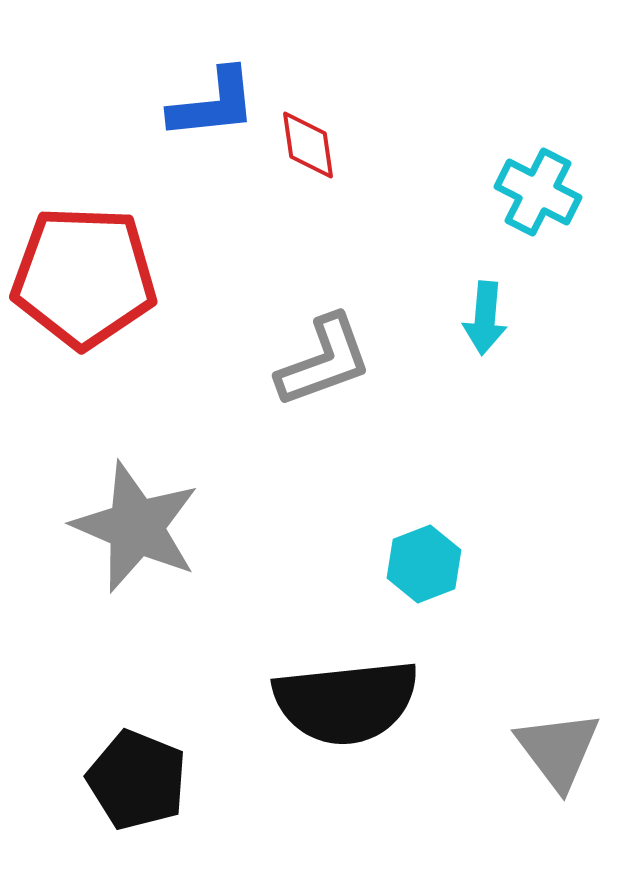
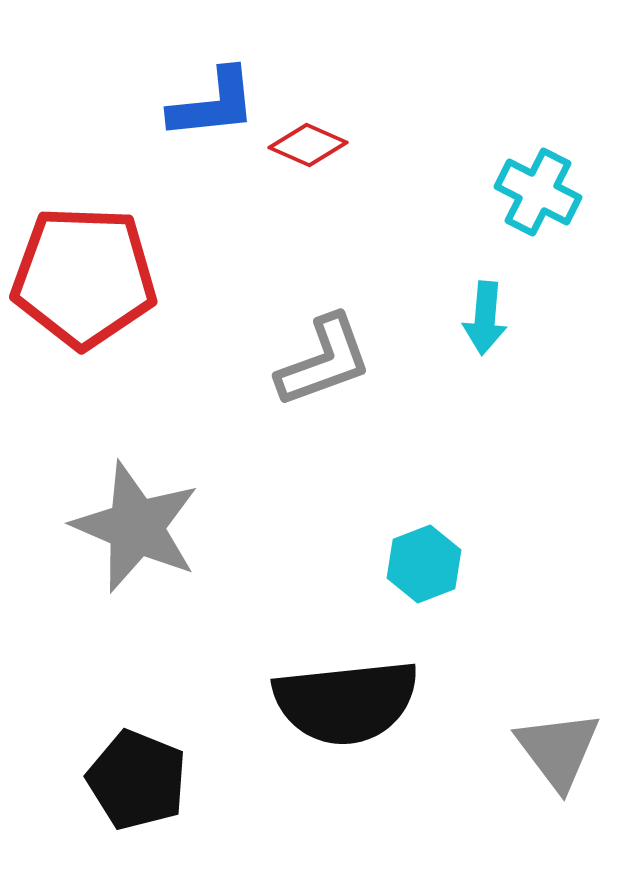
red diamond: rotated 58 degrees counterclockwise
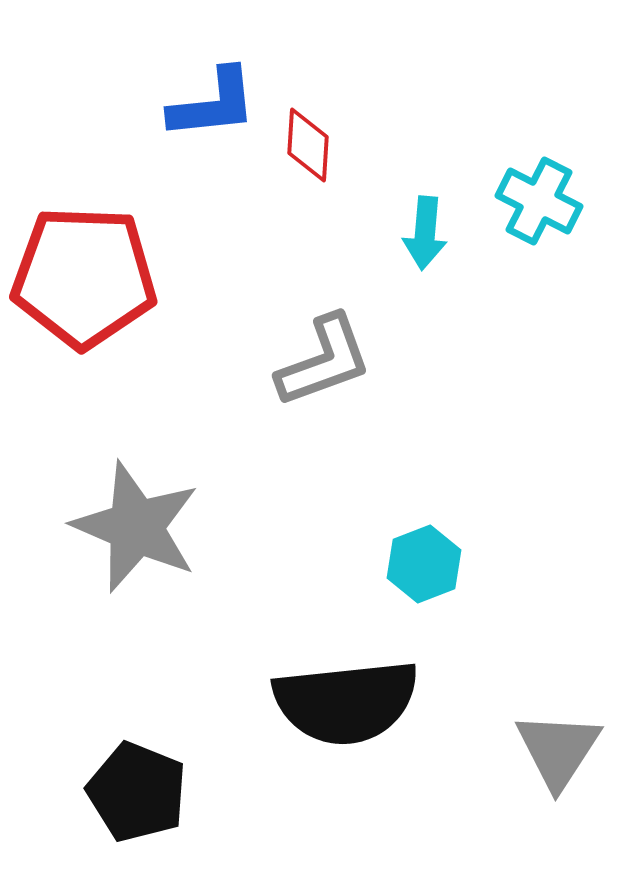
red diamond: rotated 70 degrees clockwise
cyan cross: moved 1 px right, 9 px down
cyan arrow: moved 60 px left, 85 px up
gray triangle: rotated 10 degrees clockwise
black pentagon: moved 12 px down
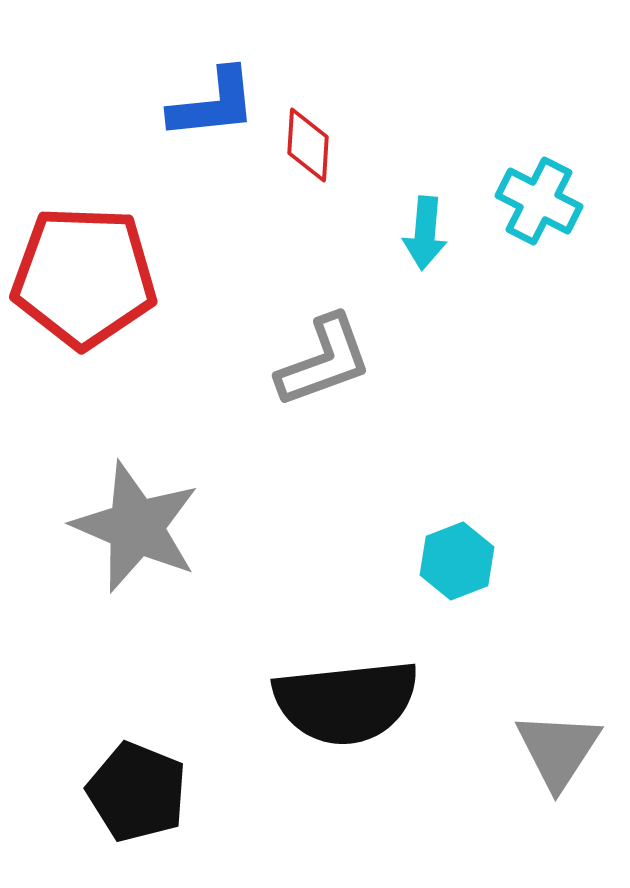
cyan hexagon: moved 33 px right, 3 px up
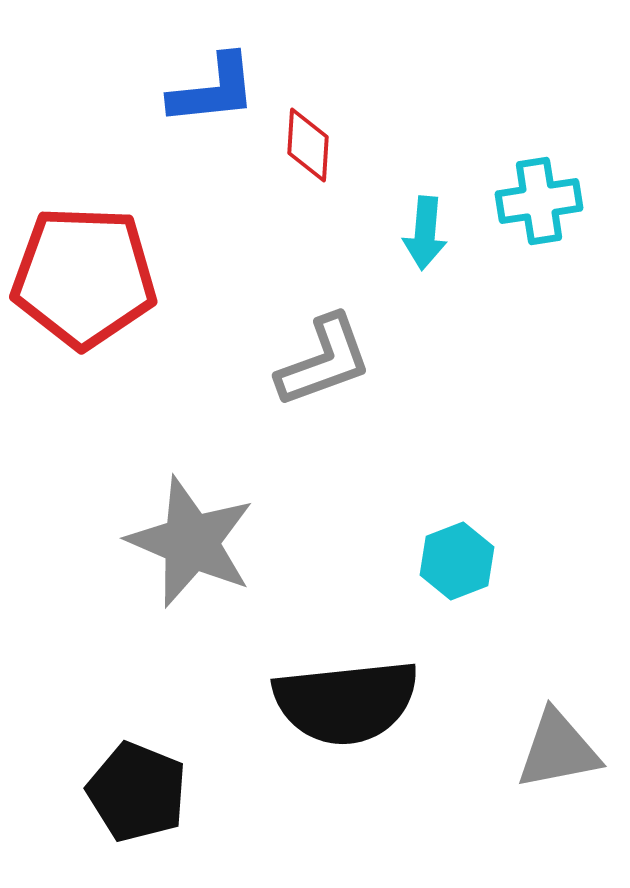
blue L-shape: moved 14 px up
cyan cross: rotated 36 degrees counterclockwise
gray star: moved 55 px right, 15 px down
gray triangle: rotated 46 degrees clockwise
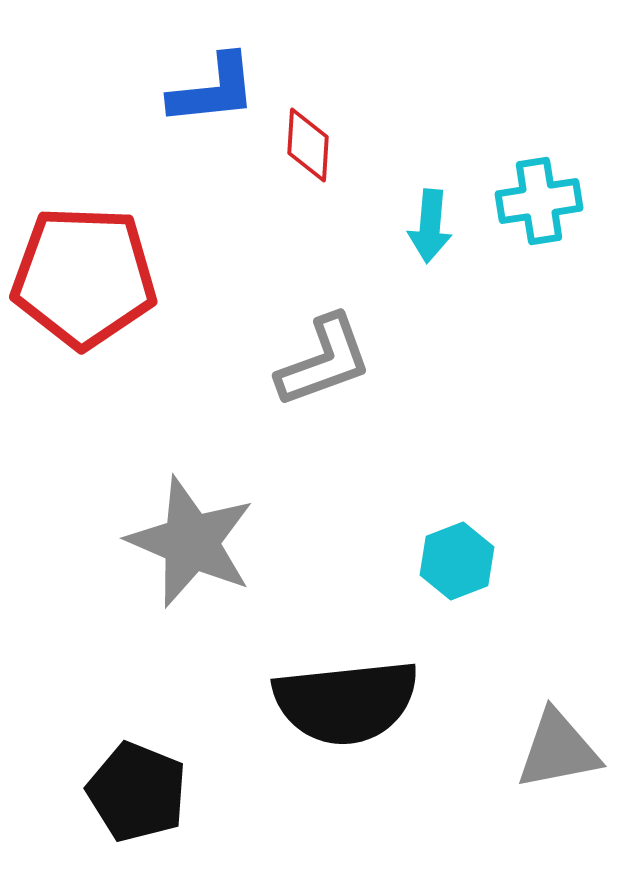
cyan arrow: moved 5 px right, 7 px up
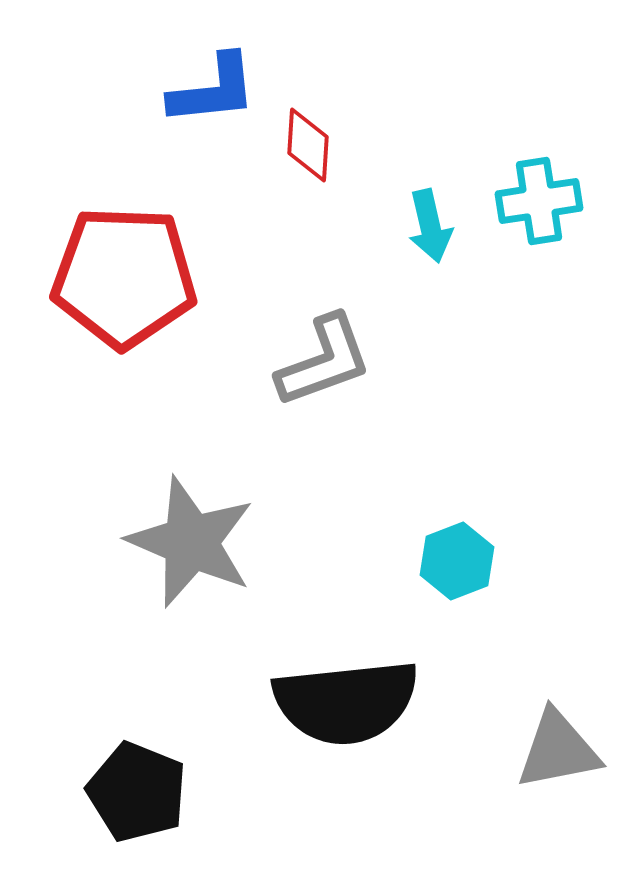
cyan arrow: rotated 18 degrees counterclockwise
red pentagon: moved 40 px right
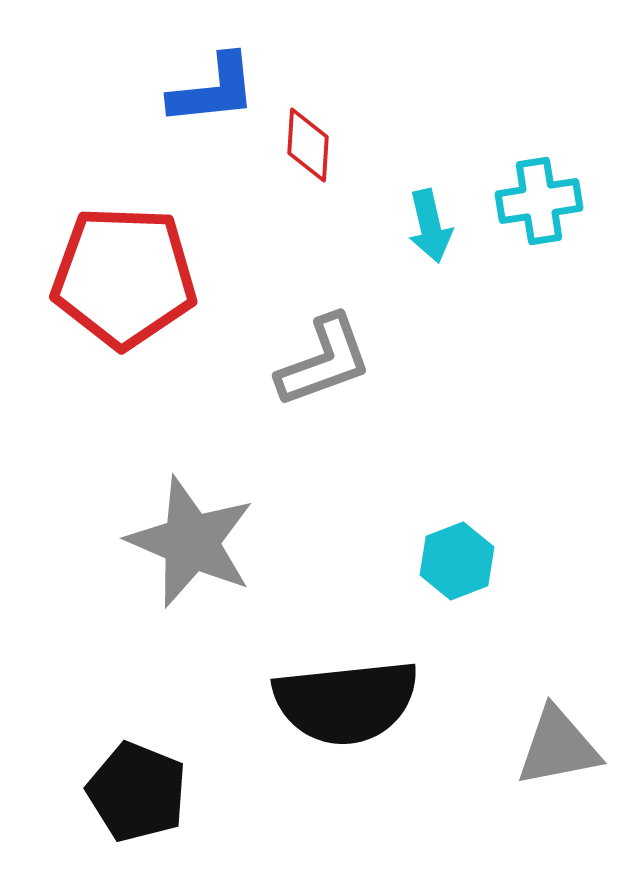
gray triangle: moved 3 px up
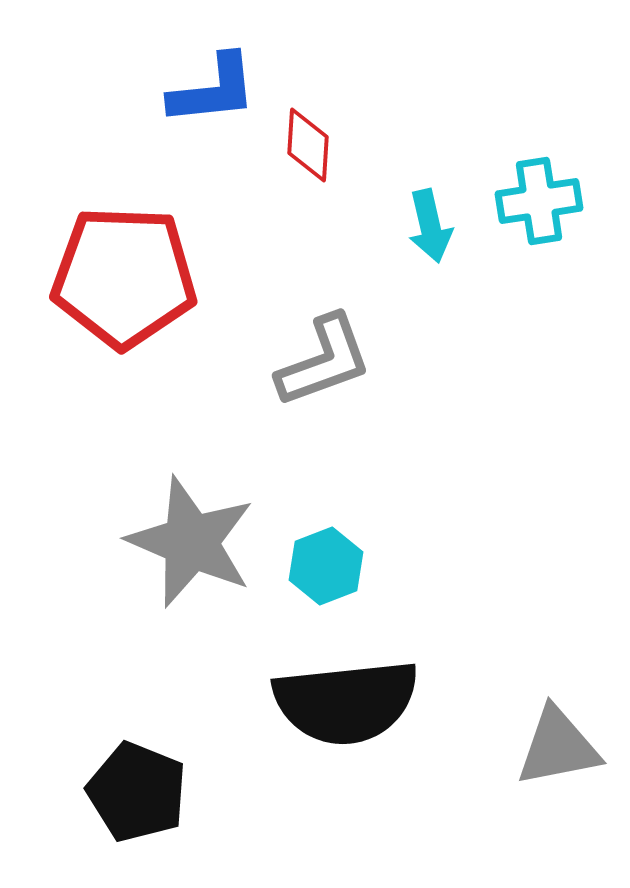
cyan hexagon: moved 131 px left, 5 px down
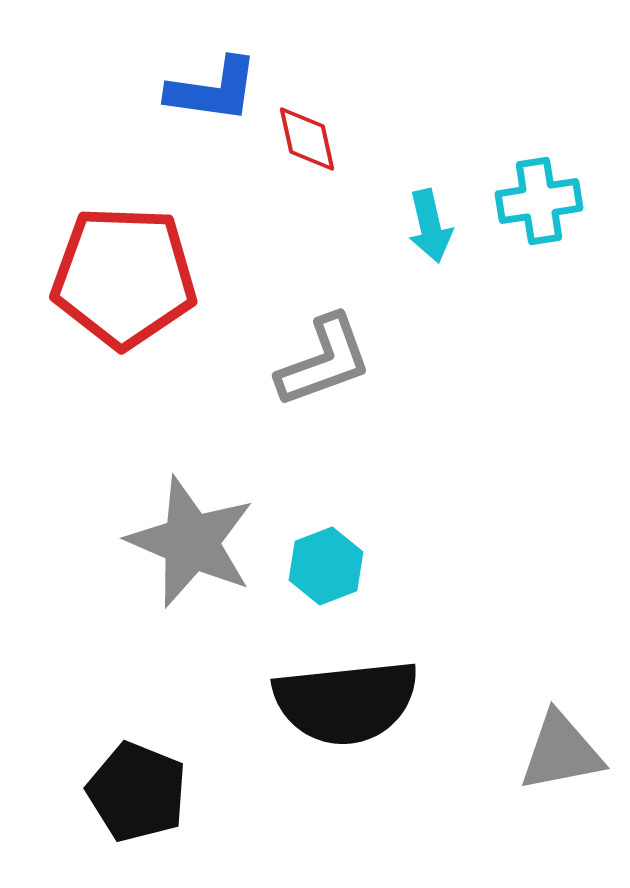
blue L-shape: rotated 14 degrees clockwise
red diamond: moved 1 px left, 6 px up; rotated 16 degrees counterclockwise
gray triangle: moved 3 px right, 5 px down
